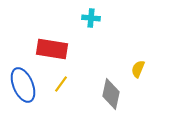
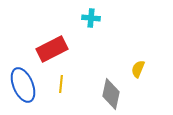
red rectangle: rotated 36 degrees counterclockwise
yellow line: rotated 30 degrees counterclockwise
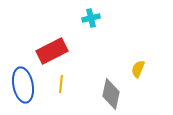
cyan cross: rotated 18 degrees counterclockwise
red rectangle: moved 2 px down
blue ellipse: rotated 12 degrees clockwise
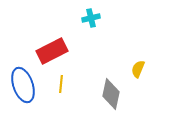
blue ellipse: rotated 8 degrees counterclockwise
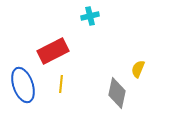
cyan cross: moved 1 px left, 2 px up
red rectangle: moved 1 px right
gray diamond: moved 6 px right, 1 px up
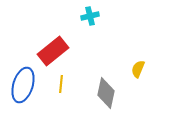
red rectangle: rotated 12 degrees counterclockwise
blue ellipse: rotated 36 degrees clockwise
gray diamond: moved 11 px left
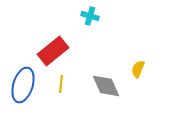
cyan cross: rotated 30 degrees clockwise
gray diamond: moved 7 px up; rotated 36 degrees counterclockwise
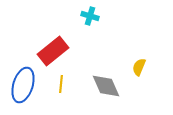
yellow semicircle: moved 1 px right, 2 px up
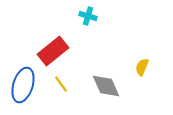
cyan cross: moved 2 px left
yellow semicircle: moved 3 px right
yellow line: rotated 42 degrees counterclockwise
